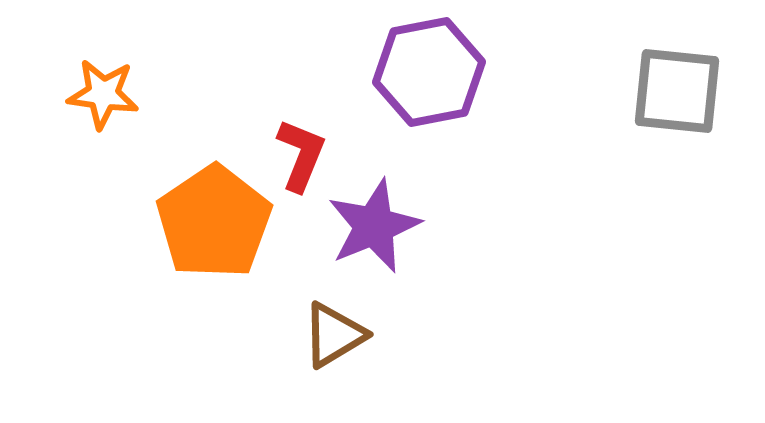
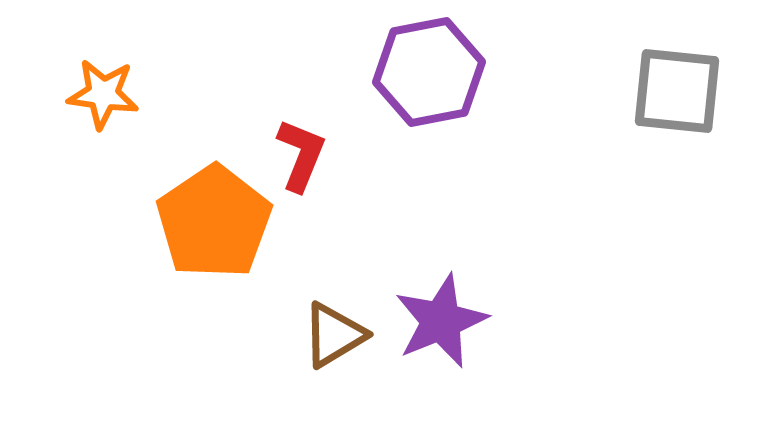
purple star: moved 67 px right, 95 px down
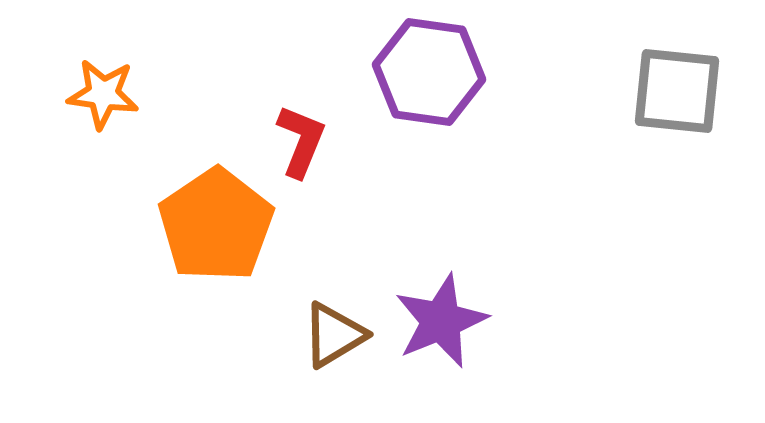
purple hexagon: rotated 19 degrees clockwise
red L-shape: moved 14 px up
orange pentagon: moved 2 px right, 3 px down
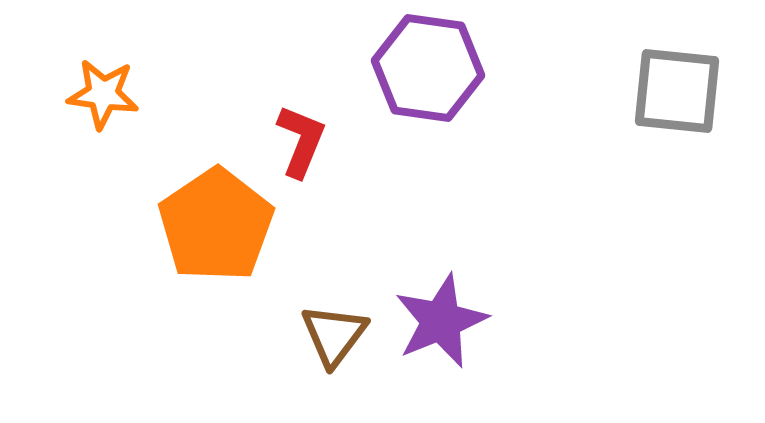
purple hexagon: moved 1 px left, 4 px up
brown triangle: rotated 22 degrees counterclockwise
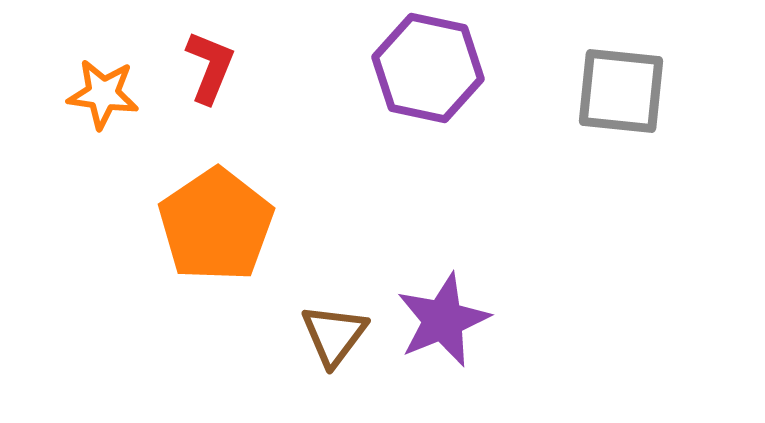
purple hexagon: rotated 4 degrees clockwise
gray square: moved 56 px left
red L-shape: moved 91 px left, 74 px up
purple star: moved 2 px right, 1 px up
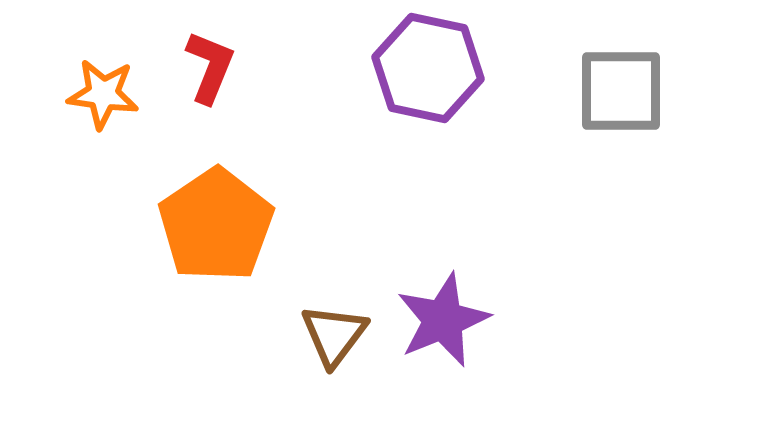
gray square: rotated 6 degrees counterclockwise
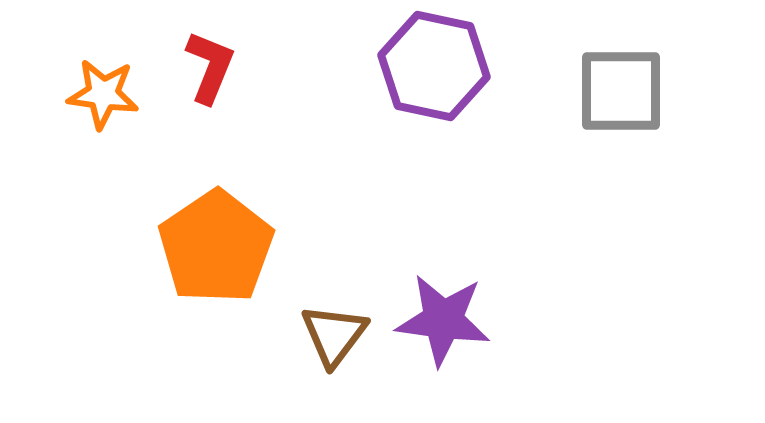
purple hexagon: moved 6 px right, 2 px up
orange pentagon: moved 22 px down
purple star: rotated 30 degrees clockwise
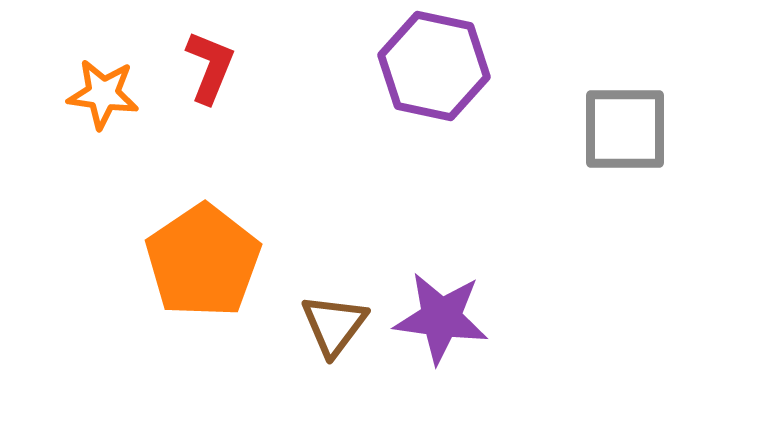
gray square: moved 4 px right, 38 px down
orange pentagon: moved 13 px left, 14 px down
purple star: moved 2 px left, 2 px up
brown triangle: moved 10 px up
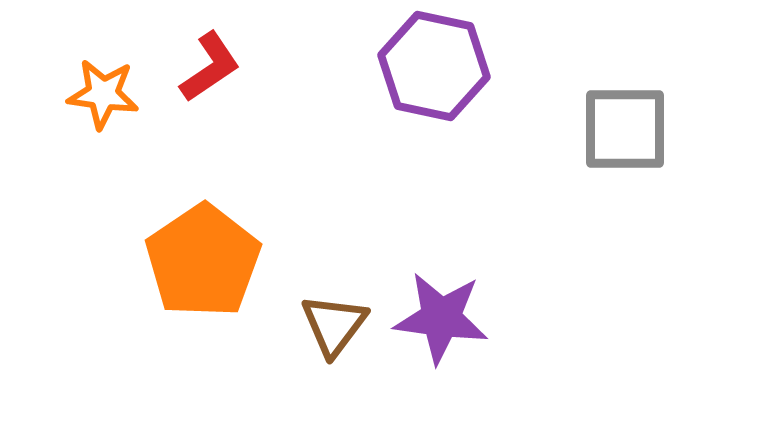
red L-shape: rotated 34 degrees clockwise
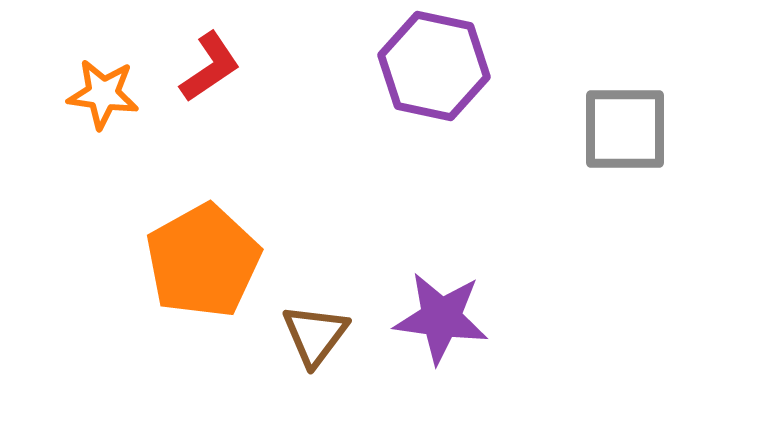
orange pentagon: rotated 5 degrees clockwise
brown triangle: moved 19 px left, 10 px down
